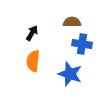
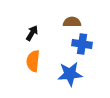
blue star: rotated 25 degrees counterclockwise
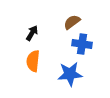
brown semicircle: rotated 36 degrees counterclockwise
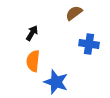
brown semicircle: moved 2 px right, 9 px up
blue cross: moved 7 px right
blue star: moved 14 px left, 8 px down; rotated 25 degrees clockwise
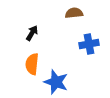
brown semicircle: rotated 30 degrees clockwise
blue cross: rotated 18 degrees counterclockwise
orange semicircle: moved 1 px left, 3 px down
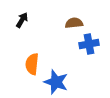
brown semicircle: moved 10 px down
black arrow: moved 10 px left, 13 px up
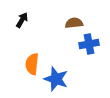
blue star: moved 3 px up
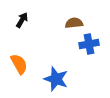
orange semicircle: moved 13 px left; rotated 145 degrees clockwise
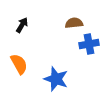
black arrow: moved 5 px down
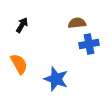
brown semicircle: moved 3 px right
